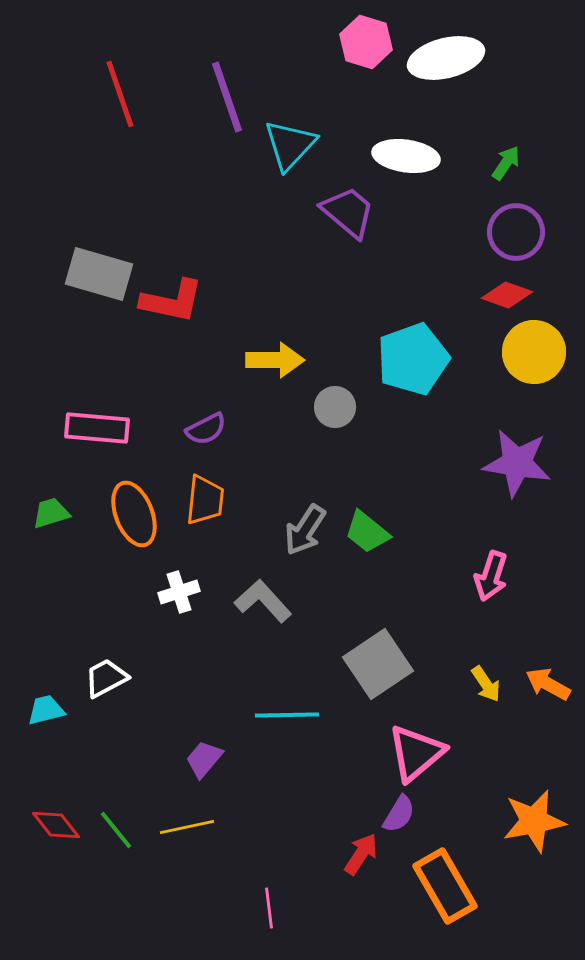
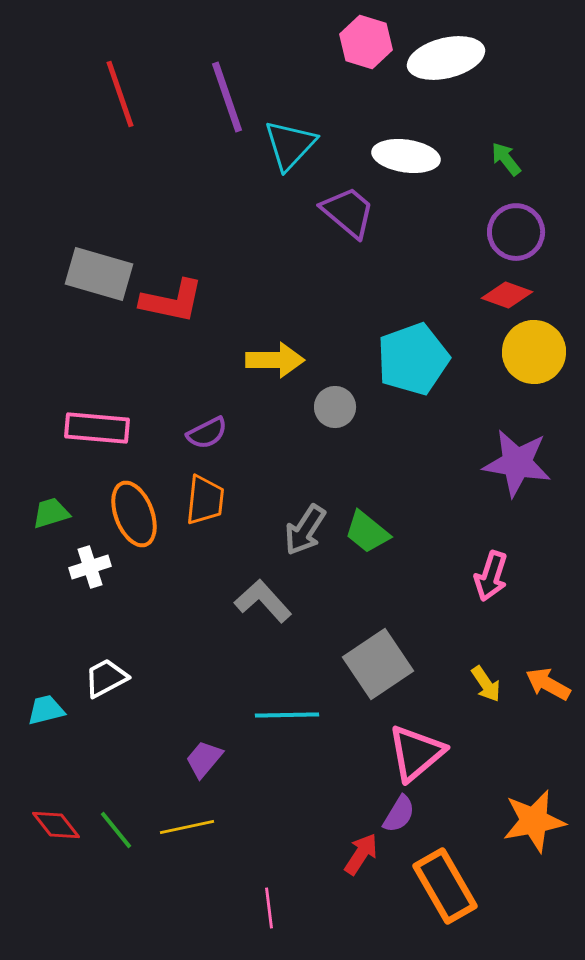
green arrow at (506, 163): moved 4 px up; rotated 72 degrees counterclockwise
purple semicircle at (206, 429): moved 1 px right, 4 px down
white cross at (179, 592): moved 89 px left, 25 px up
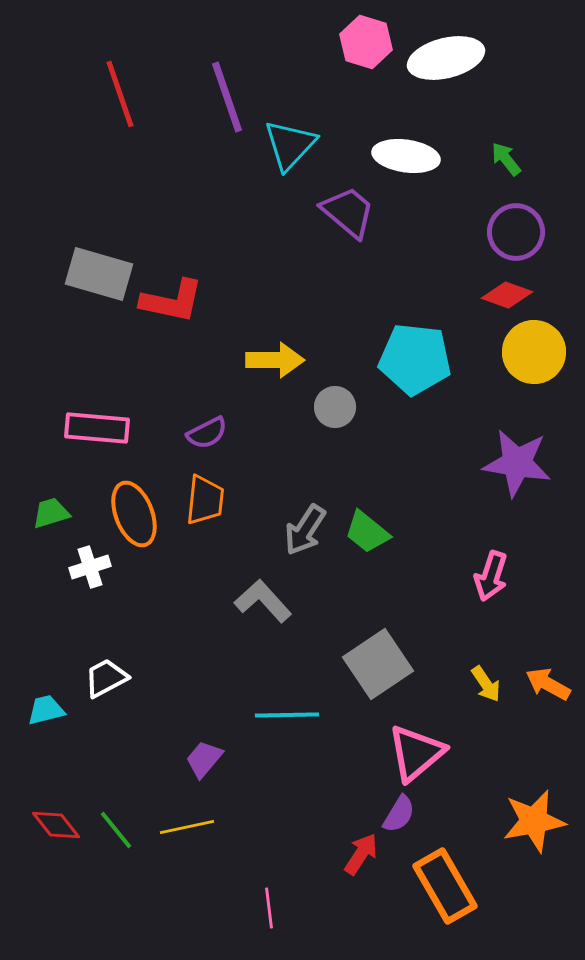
cyan pentagon at (413, 359): moved 2 px right; rotated 26 degrees clockwise
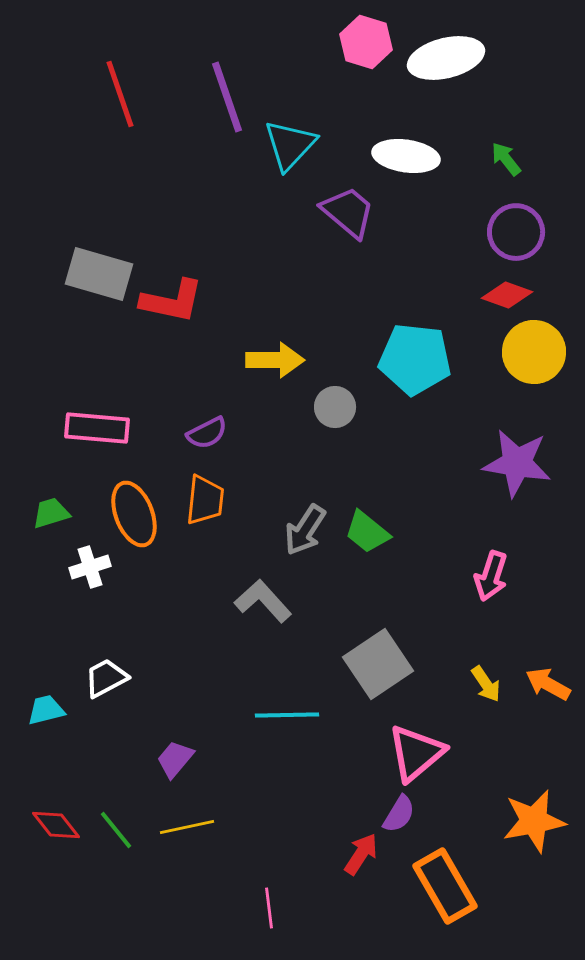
purple trapezoid at (204, 759): moved 29 px left
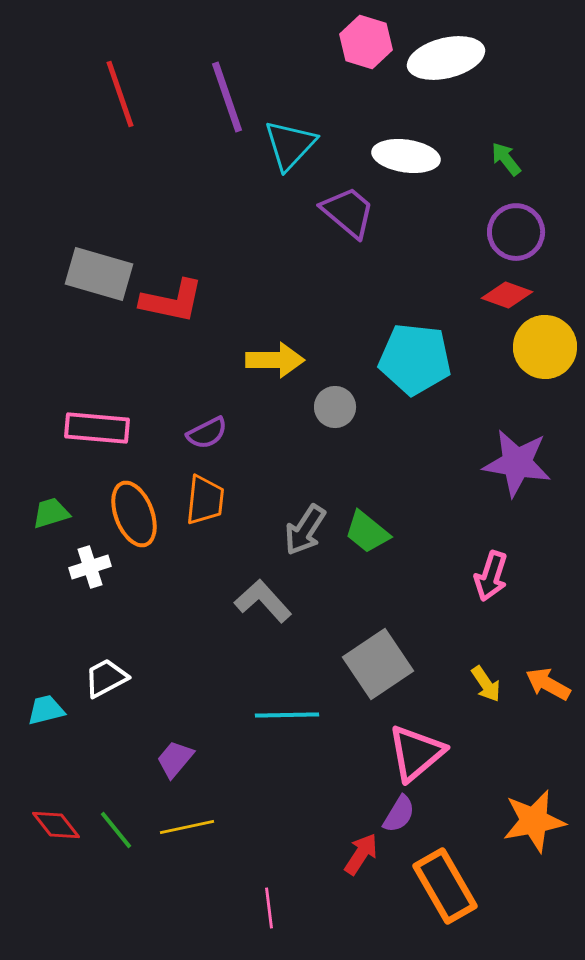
yellow circle at (534, 352): moved 11 px right, 5 px up
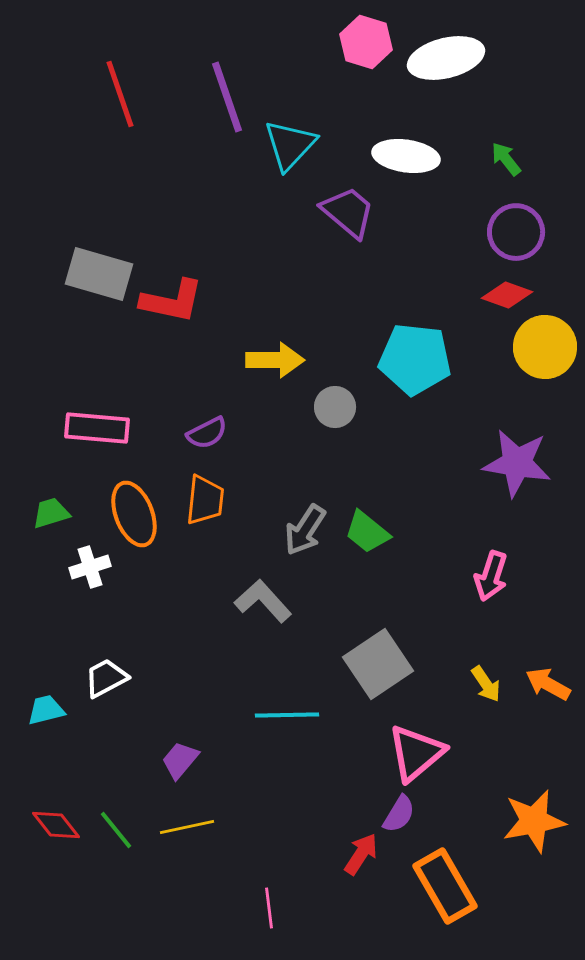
purple trapezoid at (175, 759): moved 5 px right, 1 px down
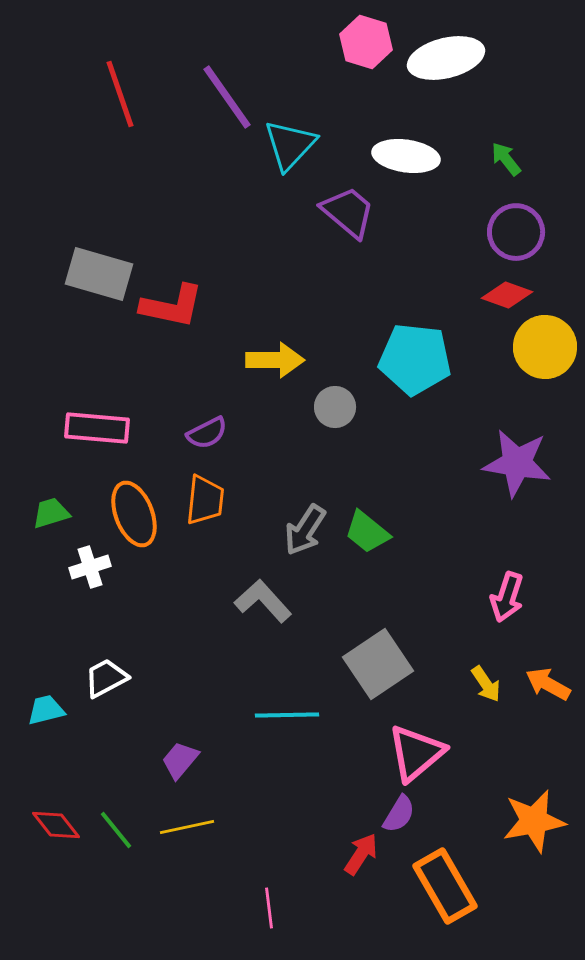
purple line at (227, 97): rotated 16 degrees counterclockwise
red L-shape at (172, 301): moved 5 px down
pink arrow at (491, 576): moved 16 px right, 21 px down
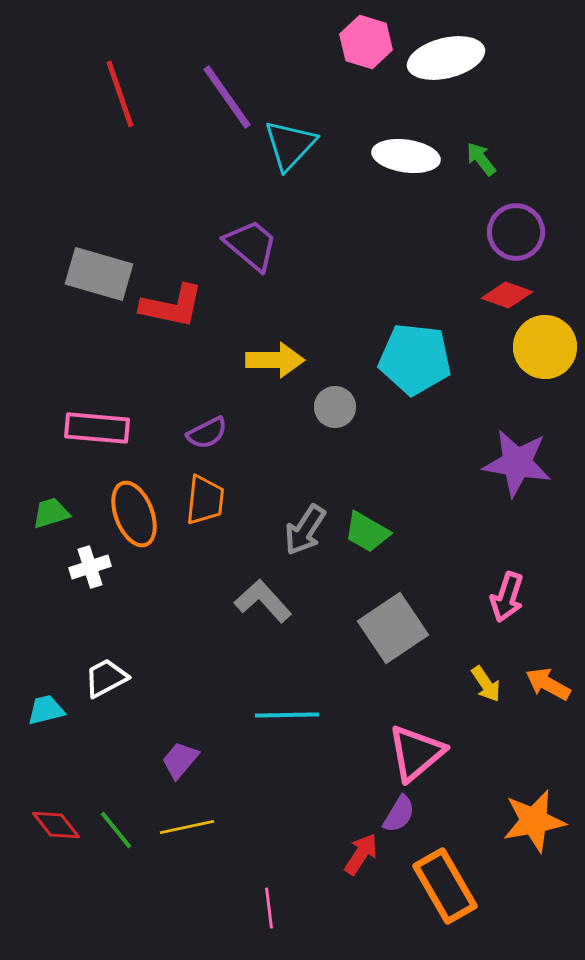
green arrow at (506, 159): moved 25 px left
purple trapezoid at (348, 212): moved 97 px left, 33 px down
green trapezoid at (367, 532): rotated 9 degrees counterclockwise
gray square at (378, 664): moved 15 px right, 36 px up
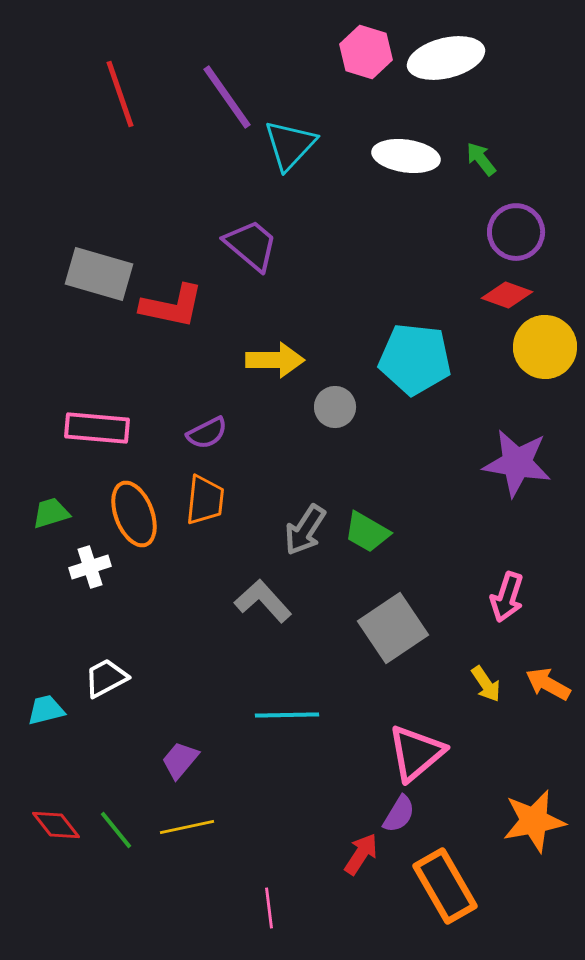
pink hexagon at (366, 42): moved 10 px down
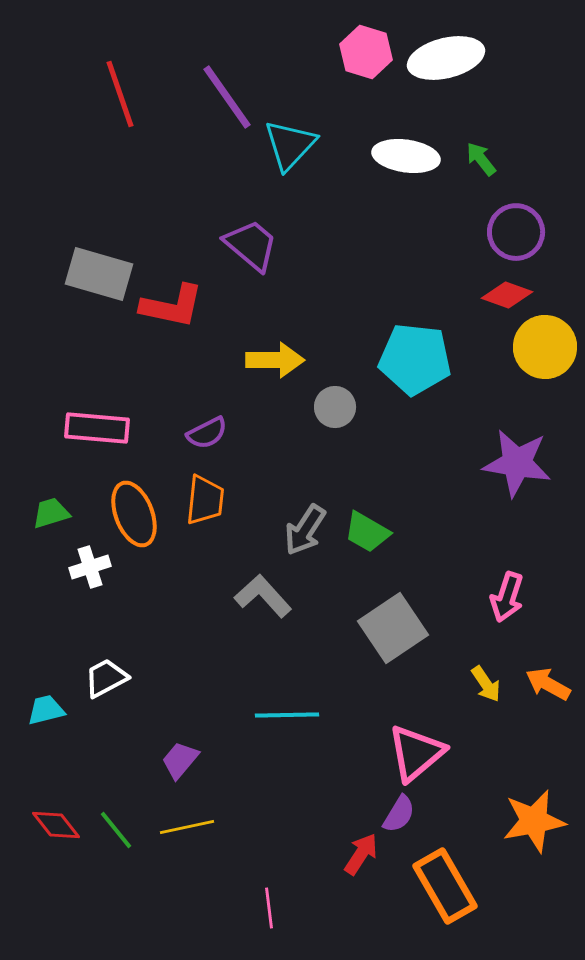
gray L-shape at (263, 601): moved 5 px up
